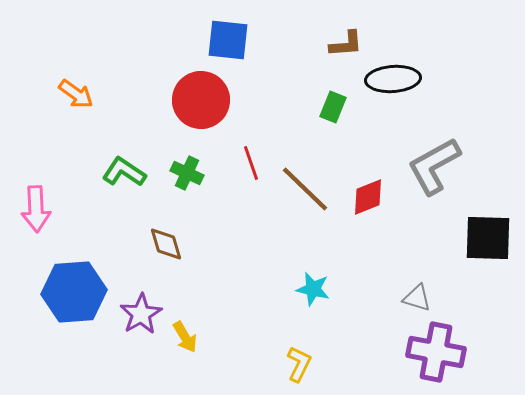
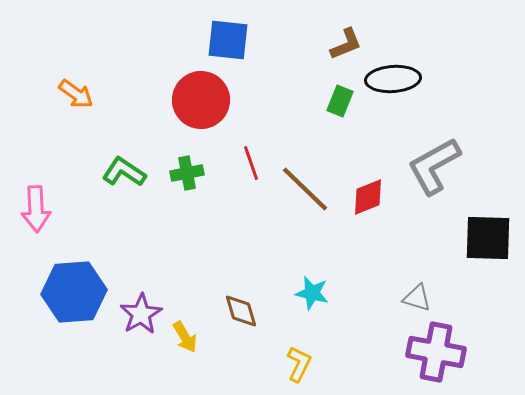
brown L-shape: rotated 18 degrees counterclockwise
green rectangle: moved 7 px right, 6 px up
green cross: rotated 36 degrees counterclockwise
brown diamond: moved 75 px right, 67 px down
cyan star: moved 1 px left, 4 px down
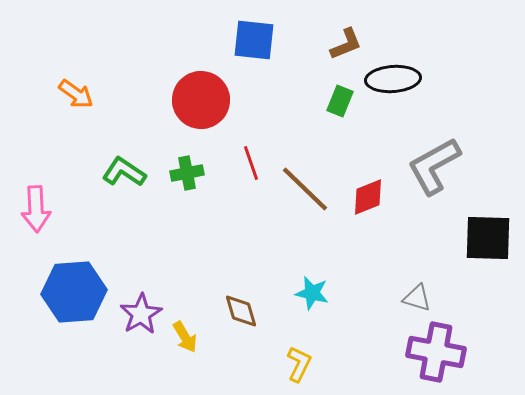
blue square: moved 26 px right
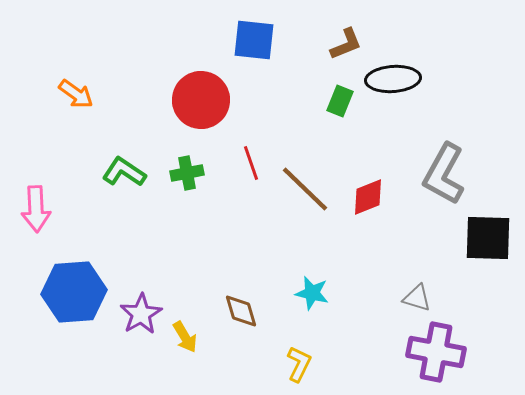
gray L-shape: moved 10 px right, 8 px down; rotated 32 degrees counterclockwise
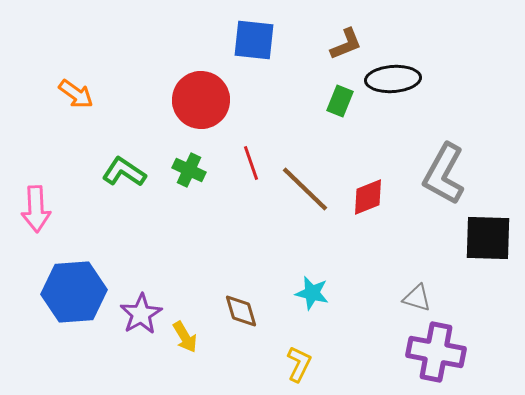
green cross: moved 2 px right, 3 px up; rotated 36 degrees clockwise
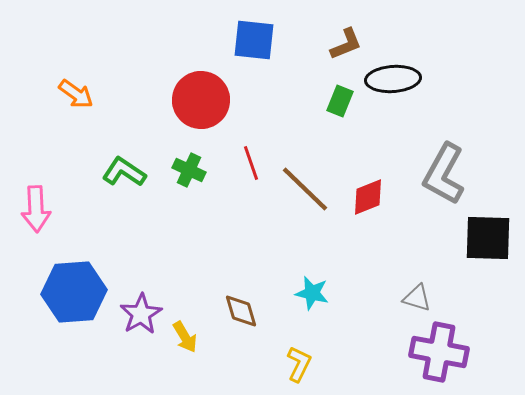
purple cross: moved 3 px right
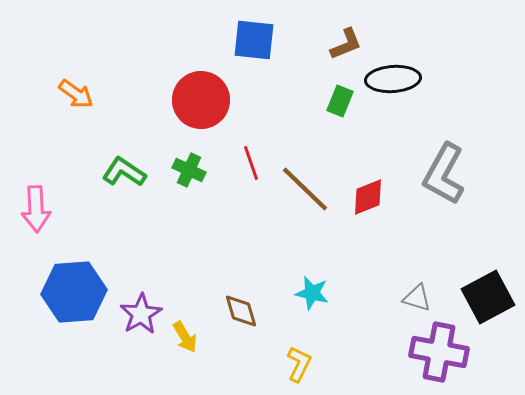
black square: moved 59 px down; rotated 30 degrees counterclockwise
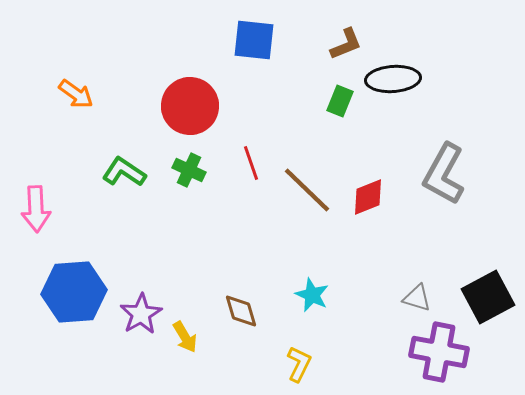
red circle: moved 11 px left, 6 px down
brown line: moved 2 px right, 1 px down
cyan star: moved 2 px down; rotated 12 degrees clockwise
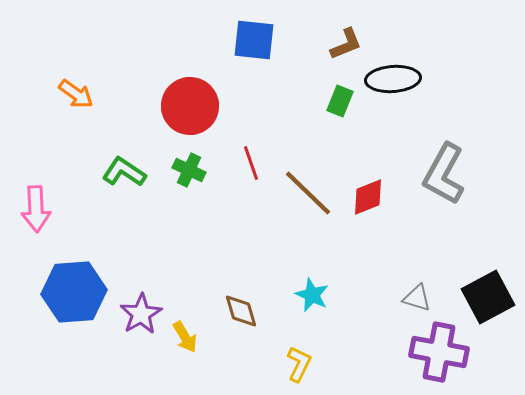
brown line: moved 1 px right, 3 px down
